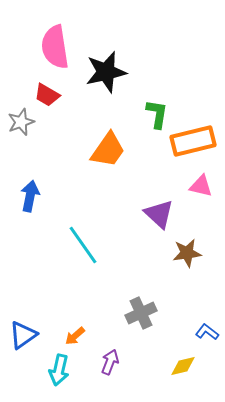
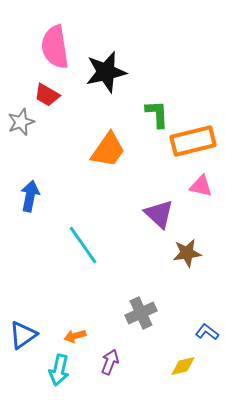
green L-shape: rotated 12 degrees counterclockwise
orange arrow: rotated 25 degrees clockwise
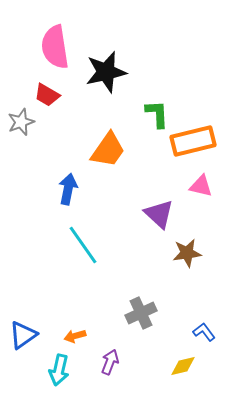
blue arrow: moved 38 px right, 7 px up
blue L-shape: moved 3 px left; rotated 15 degrees clockwise
